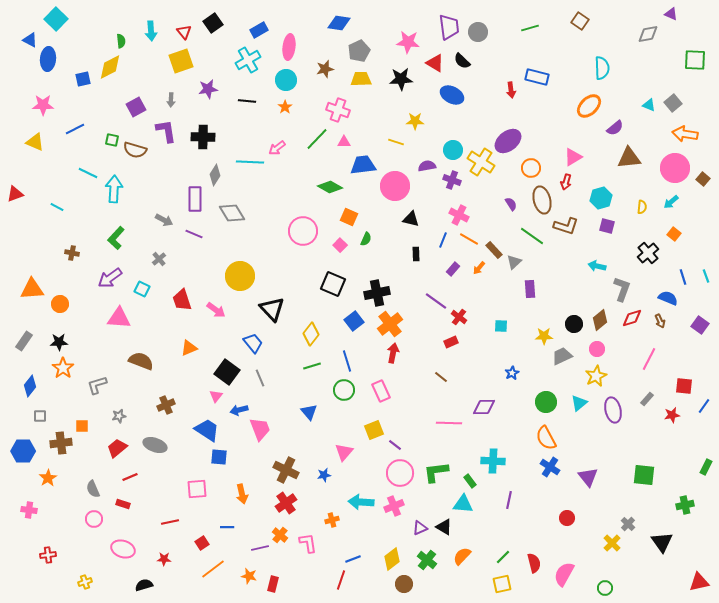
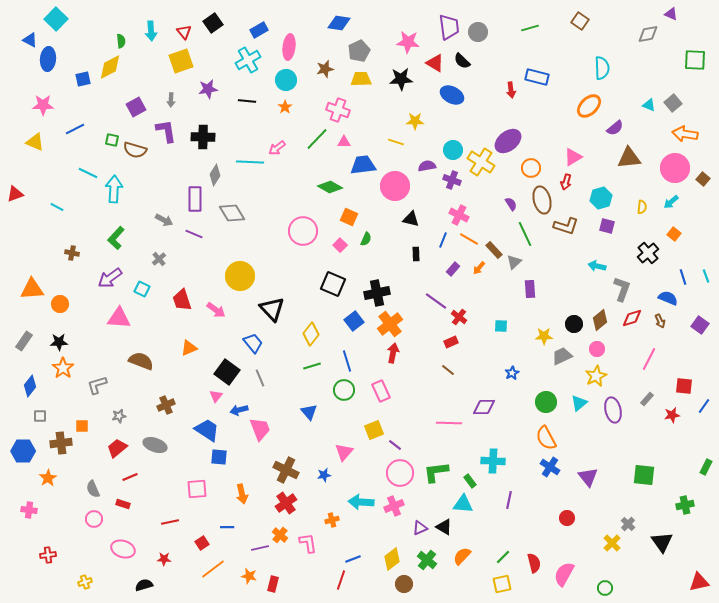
green line at (532, 236): moved 7 px left, 2 px up; rotated 30 degrees clockwise
brown line at (441, 377): moved 7 px right, 7 px up
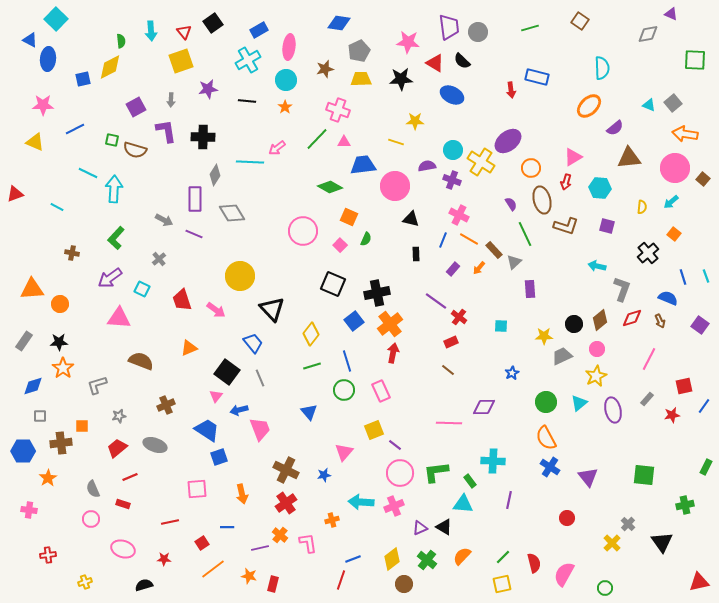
cyan hexagon at (601, 198): moved 1 px left, 10 px up; rotated 20 degrees clockwise
blue diamond at (30, 386): moved 3 px right; rotated 35 degrees clockwise
red square at (684, 386): rotated 18 degrees counterclockwise
blue square at (219, 457): rotated 24 degrees counterclockwise
pink circle at (94, 519): moved 3 px left
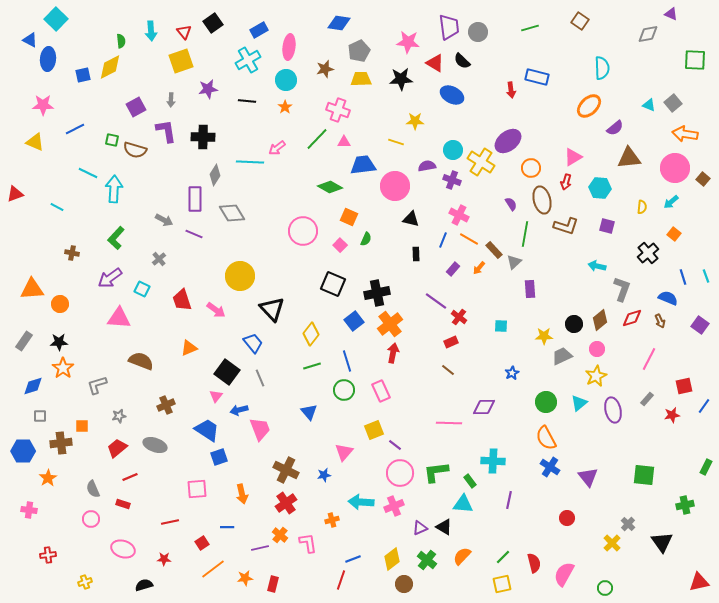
blue square at (83, 79): moved 4 px up
green line at (525, 234): rotated 35 degrees clockwise
orange star at (249, 576): moved 4 px left, 2 px down; rotated 21 degrees counterclockwise
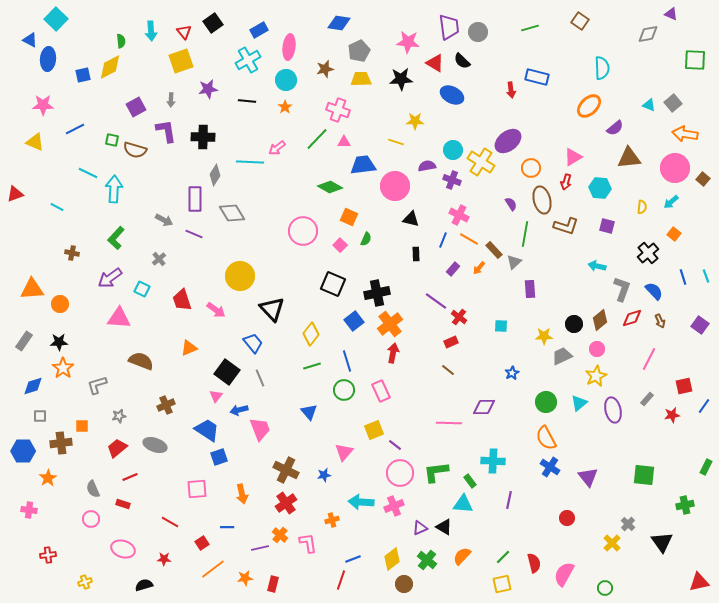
blue semicircle at (668, 298): moved 14 px left, 7 px up; rotated 24 degrees clockwise
red line at (170, 522): rotated 42 degrees clockwise
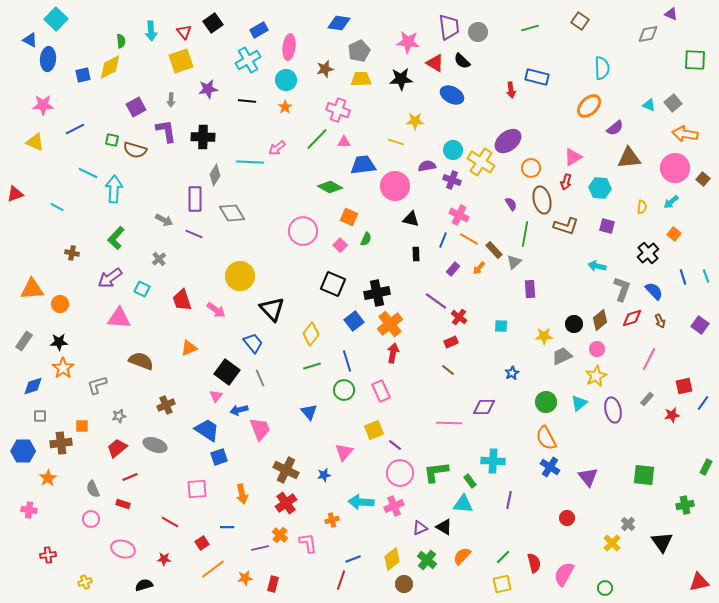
blue line at (704, 406): moved 1 px left, 3 px up
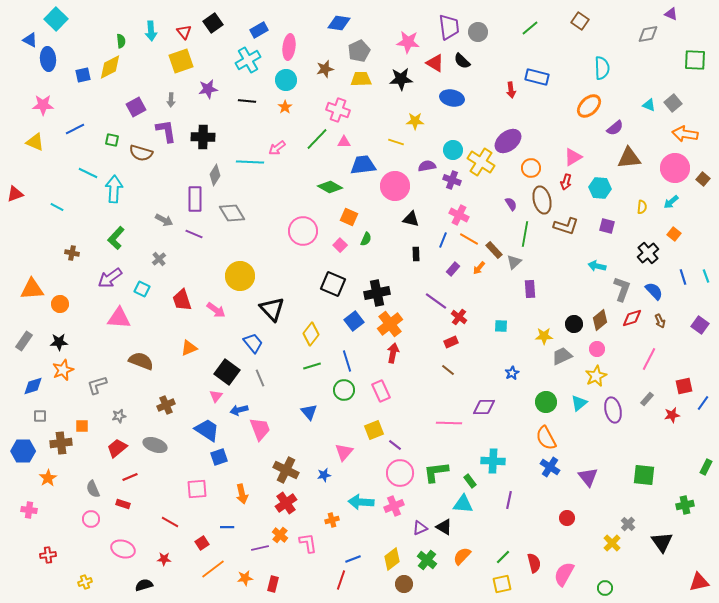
green line at (530, 28): rotated 24 degrees counterclockwise
blue ellipse at (48, 59): rotated 10 degrees counterclockwise
blue ellipse at (452, 95): moved 3 px down; rotated 15 degrees counterclockwise
brown semicircle at (135, 150): moved 6 px right, 3 px down
orange star at (63, 368): moved 2 px down; rotated 15 degrees clockwise
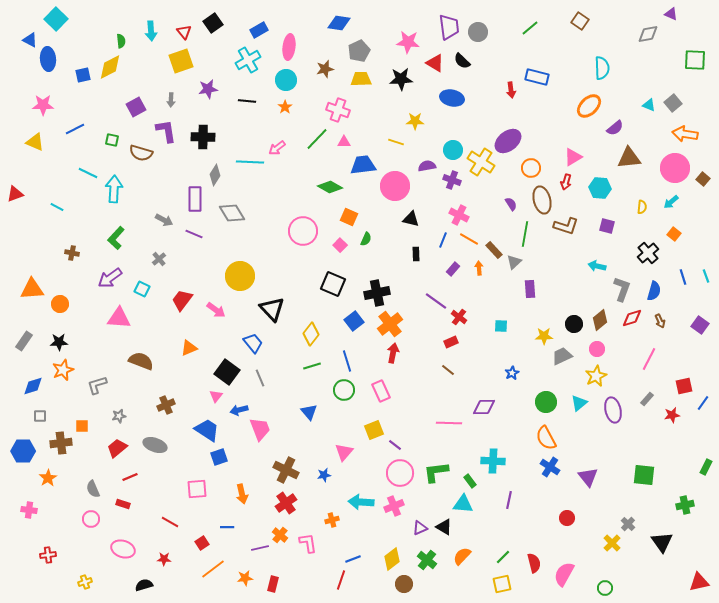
orange arrow at (479, 268): rotated 136 degrees clockwise
blue semicircle at (654, 291): rotated 60 degrees clockwise
red trapezoid at (182, 300): rotated 55 degrees clockwise
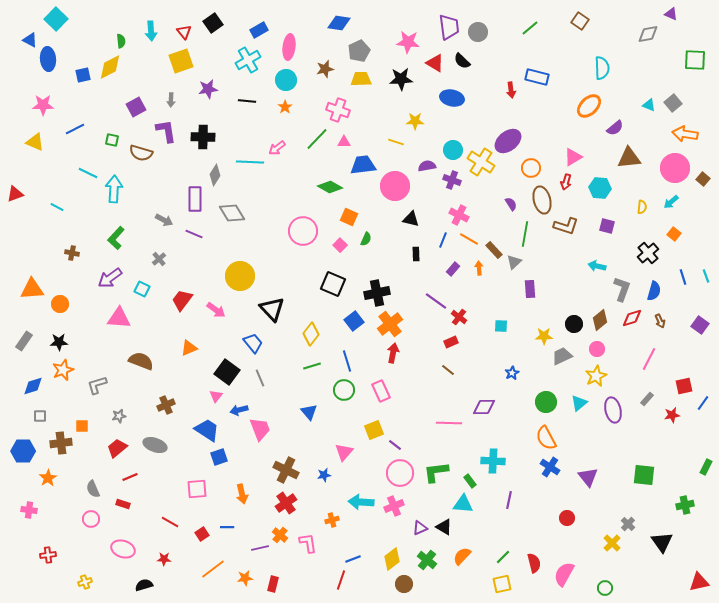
red square at (202, 543): moved 9 px up
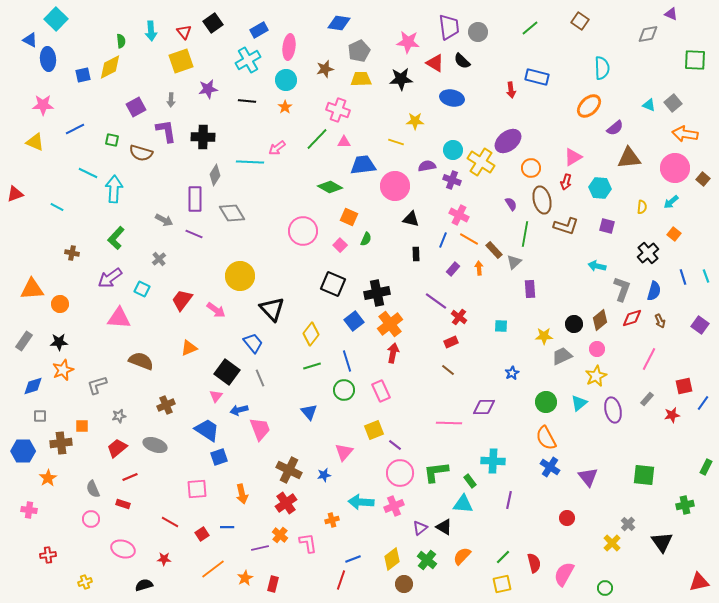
brown cross at (286, 470): moved 3 px right
purple triangle at (420, 528): rotated 14 degrees counterclockwise
orange star at (245, 578): rotated 21 degrees counterclockwise
